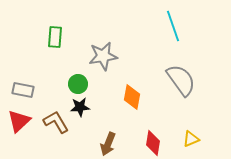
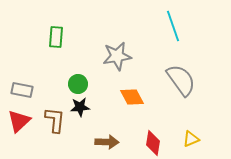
green rectangle: moved 1 px right
gray star: moved 14 px right
gray rectangle: moved 1 px left
orange diamond: rotated 40 degrees counterclockwise
brown L-shape: moved 1 px left, 2 px up; rotated 36 degrees clockwise
brown arrow: moved 1 px left, 2 px up; rotated 110 degrees counterclockwise
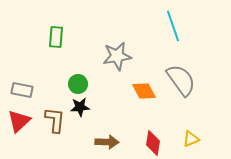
orange diamond: moved 12 px right, 6 px up
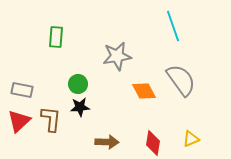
brown L-shape: moved 4 px left, 1 px up
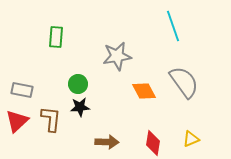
gray semicircle: moved 3 px right, 2 px down
red triangle: moved 2 px left
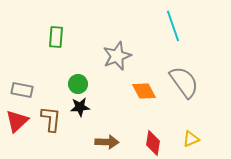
gray star: rotated 12 degrees counterclockwise
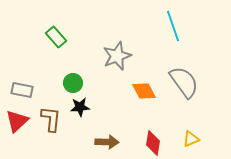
green rectangle: rotated 45 degrees counterclockwise
green circle: moved 5 px left, 1 px up
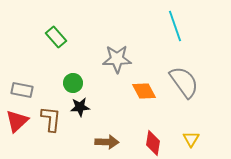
cyan line: moved 2 px right
gray star: moved 3 px down; rotated 20 degrees clockwise
yellow triangle: rotated 36 degrees counterclockwise
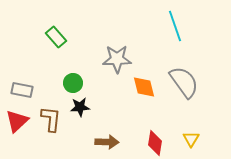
orange diamond: moved 4 px up; rotated 15 degrees clockwise
red diamond: moved 2 px right
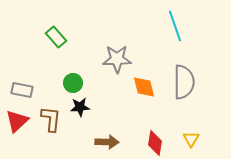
gray semicircle: rotated 36 degrees clockwise
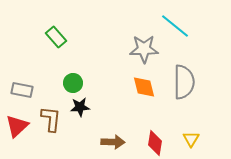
cyan line: rotated 32 degrees counterclockwise
gray star: moved 27 px right, 10 px up
red triangle: moved 5 px down
brown arrow: moved 6 px right
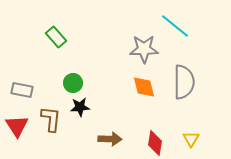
red triangle: rotated 20 degrees counterclockwise
brown arrow: moved 3 px left, 3 px up
